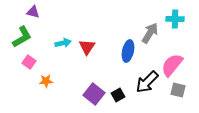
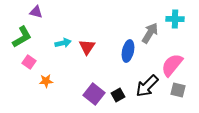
purple triangle: moved 3 px right
black arrow: moved 4 px down
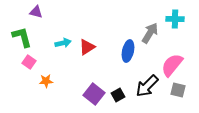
green L-shape: rotated 75 degrees counterclockwise
red triangle: rotated 24 degrees clockwise
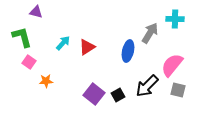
cyan arrow: rotated 35 degrees counterclockwise
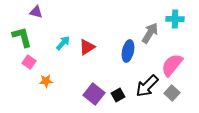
gray square: moved 6 px left, 3 px down; rotated 28 degrees clockwise
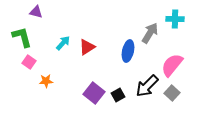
purple square: moved 1 px up
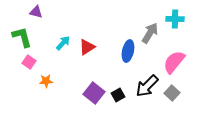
pink semicircle: moved 2 px right, 3 px up
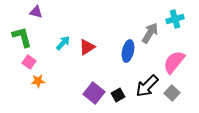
cyan cross: rotated 18 degrees counterclockwise
orange star: moved 8 px left
